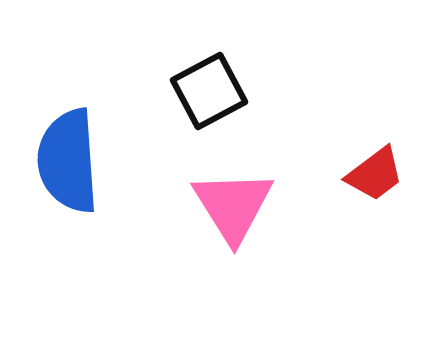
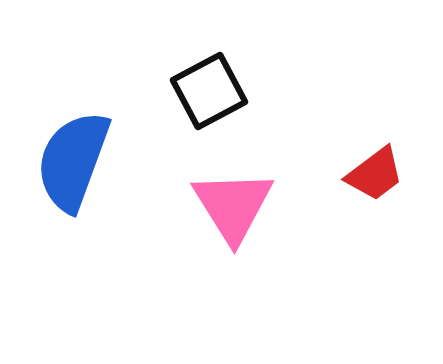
blue semicircle: moved 5 px right; rotated 24 degrees clockwise
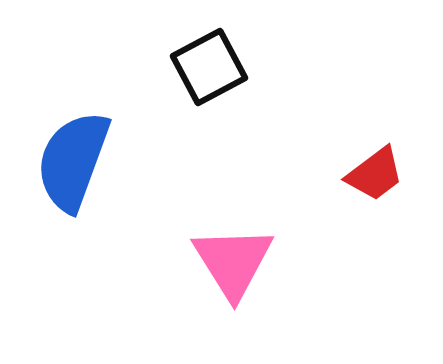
black square: moved 24 px up
pink triangle: moved 56 px down
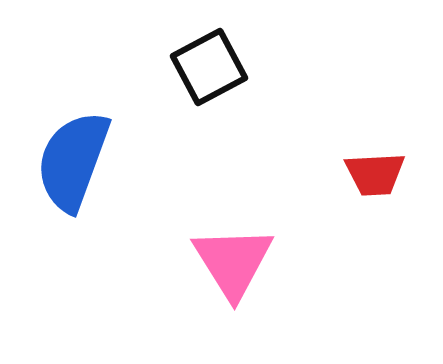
red trapezoid: rotated 34 degrees clockwise
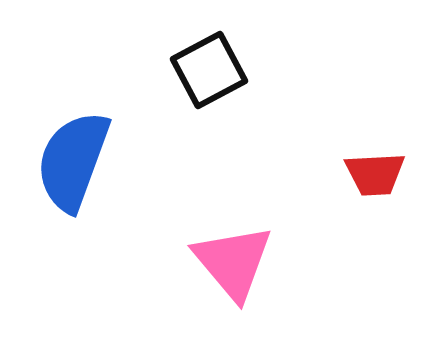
black square: moved 3 px down
pink triangle: rotated 8 degrees counterclockwise
